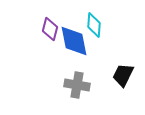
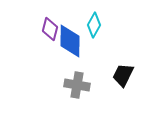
cyan diamond: rotated 25 degrees clockwise
blue diamond: moved 4 px left; rotated 12 degrees clockwise
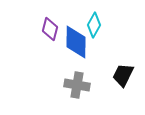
blue diamond: moved 6 px right, 1 px down
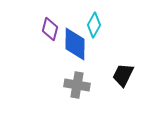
blue diamond: moved 1 px left, 2 px down
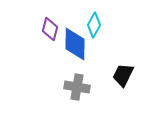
gray cross: moved 2 px down
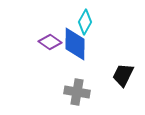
cyan diamond: moved 9 px left, 3 px up
purple diamond: moved 13 px down; rotated 70 degrees counterclockwise
gray cross: moved 5 px down
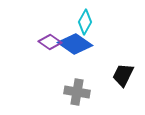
blue diamond: rotated 56 degrees counterclockwise
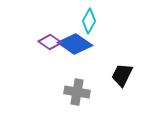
cyan diamond: moved 4 px right, 1 px up
black trapezoid: moved 1 px left
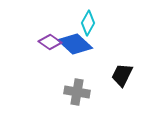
cyan diamond: moved 1 px left, 2 px down
blue diamond: rotated 8 degrees clockwise
